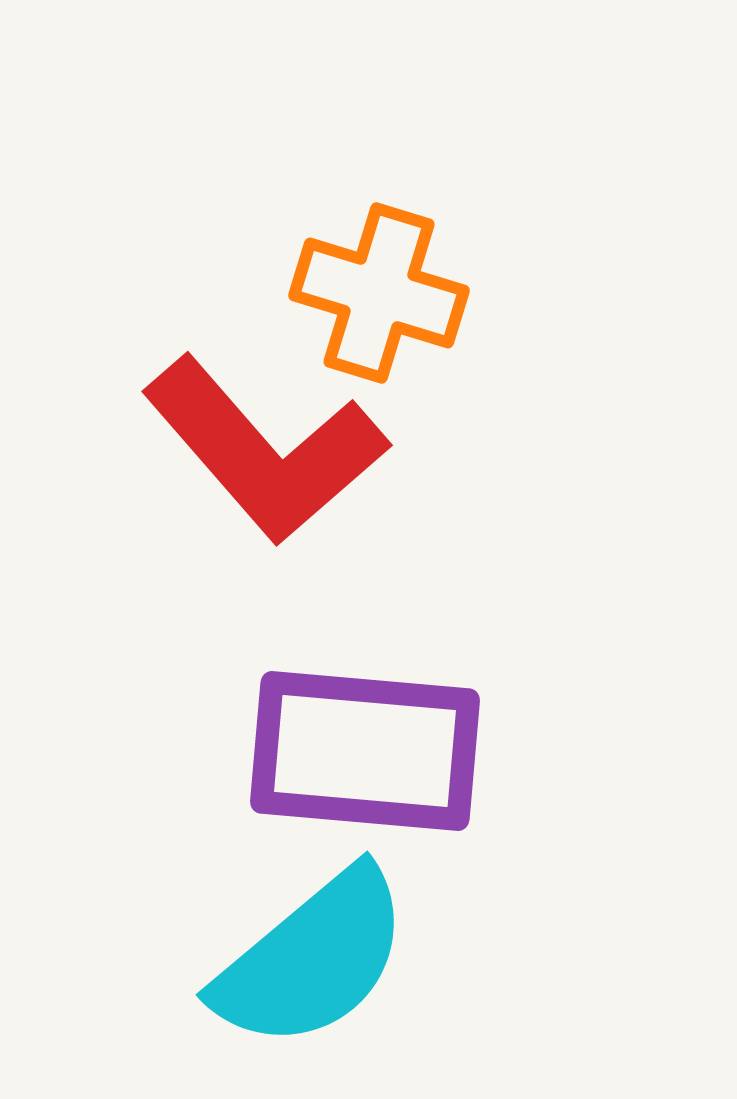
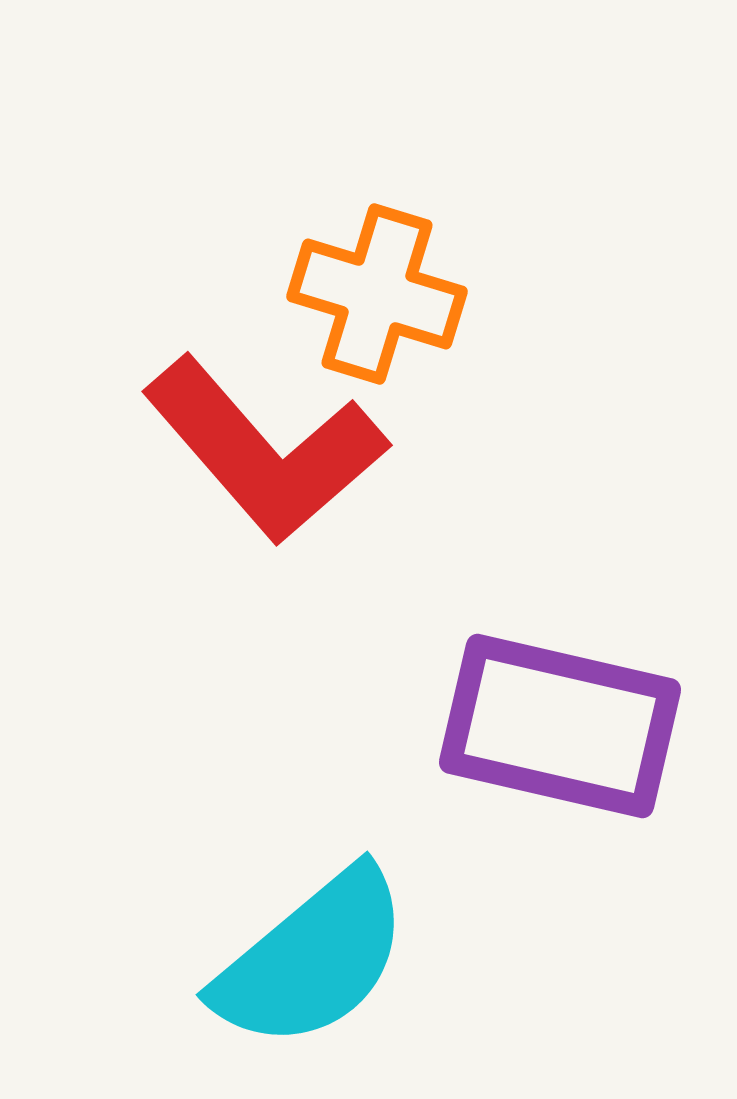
orange cross: moved 2 px left, 1 px down
purple rectangle: moved 195 px right, 25 px up; rotated 8 degrees clockwise
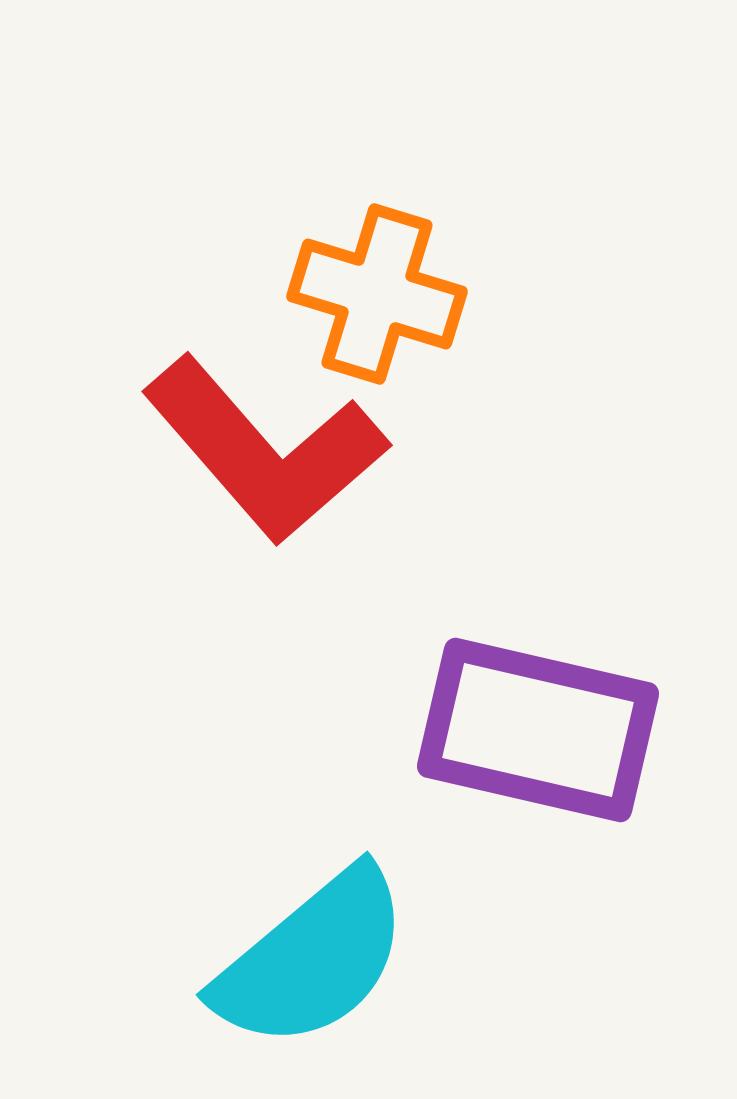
purple rectangle: moved 22 px left, 4 px down
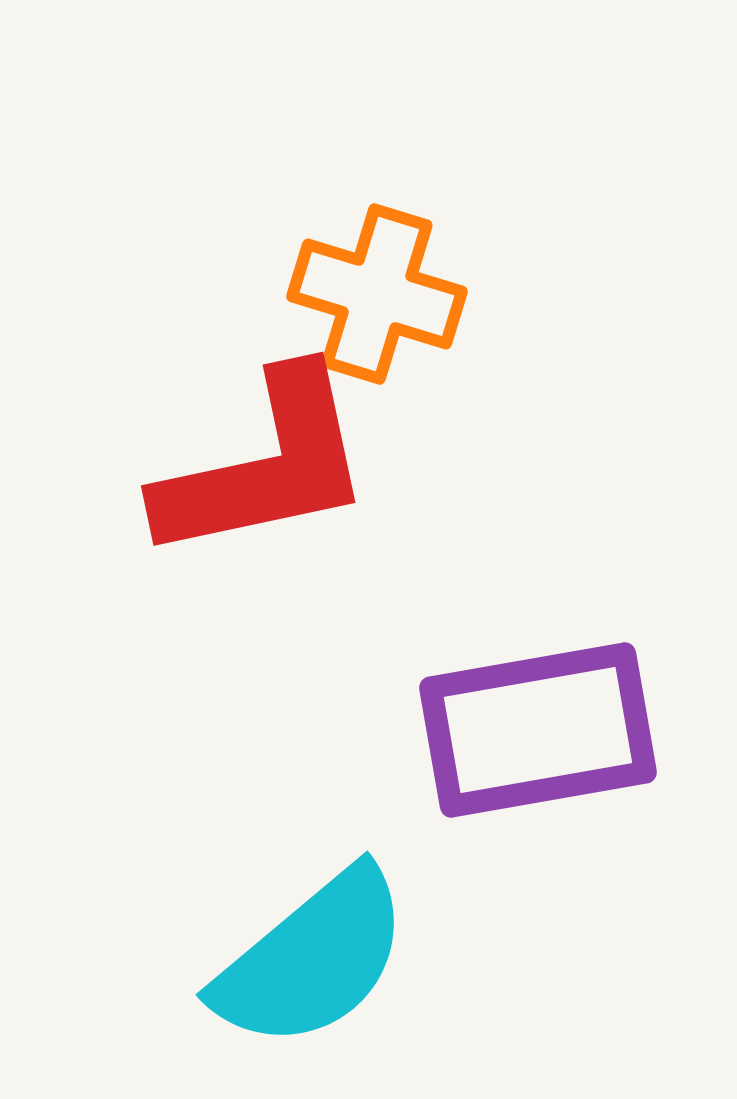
red L-shape: moved 16 px down; rotated 61 degrees counterclockwise
purple rectangle: rotated 23 degrees counterclockwise
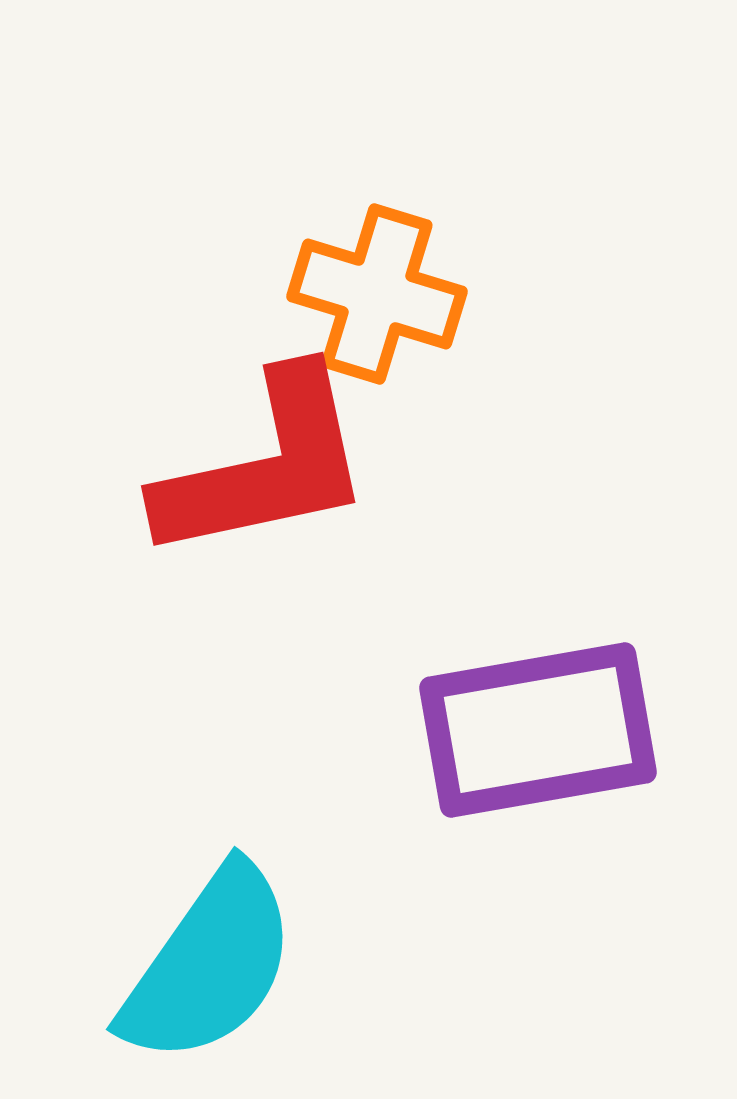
cyan semicircle: moved 103 px left, 6 px down; rotated 15 degrees counterclockwise
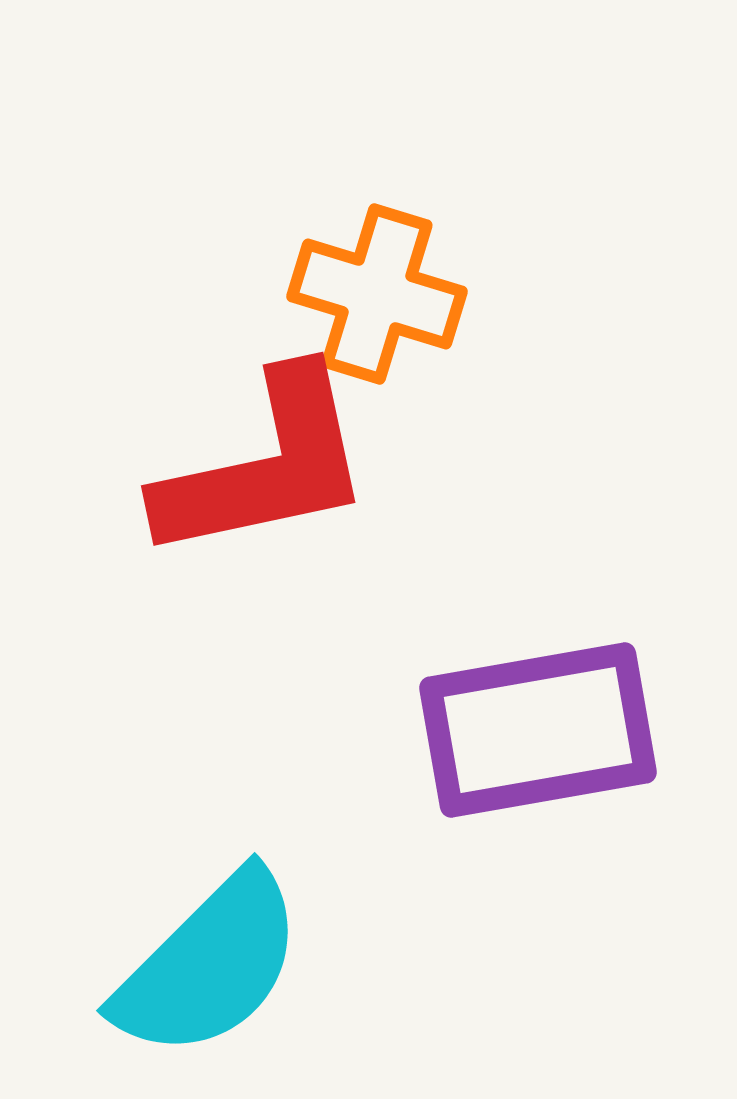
cyan semicircle: rotated 10 degrees clockwise
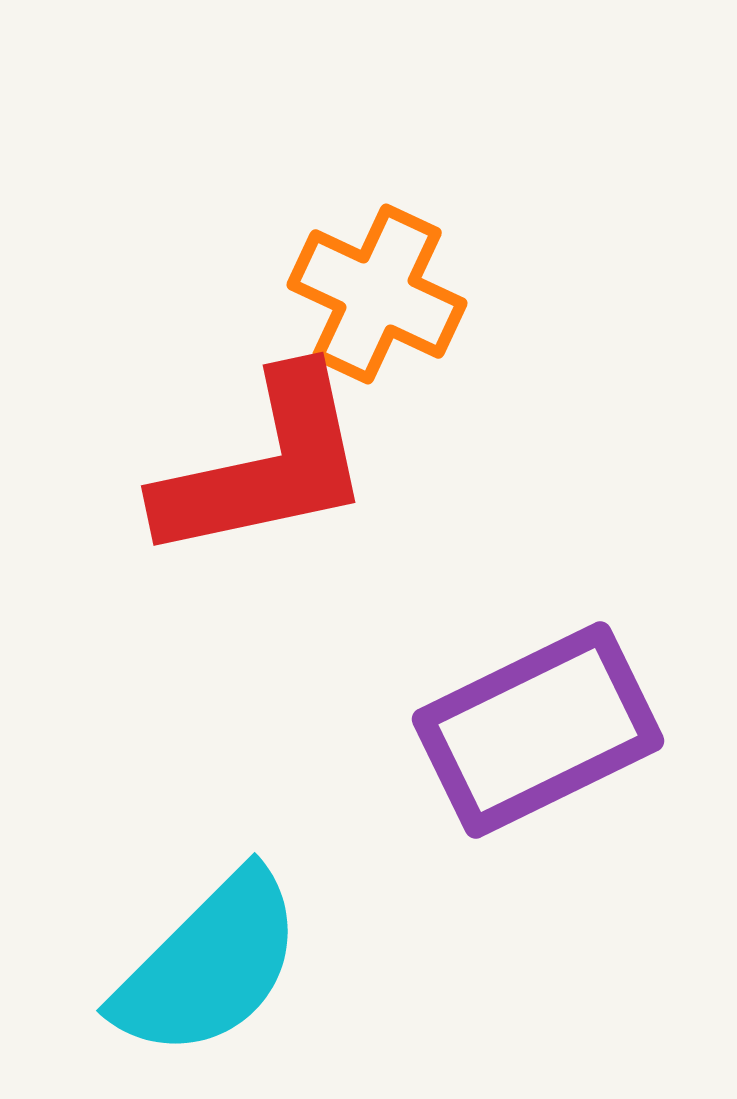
orange cross: rotated 8 degrees clockwise
purple rectangle: rotated 16 degrees counterclockwise
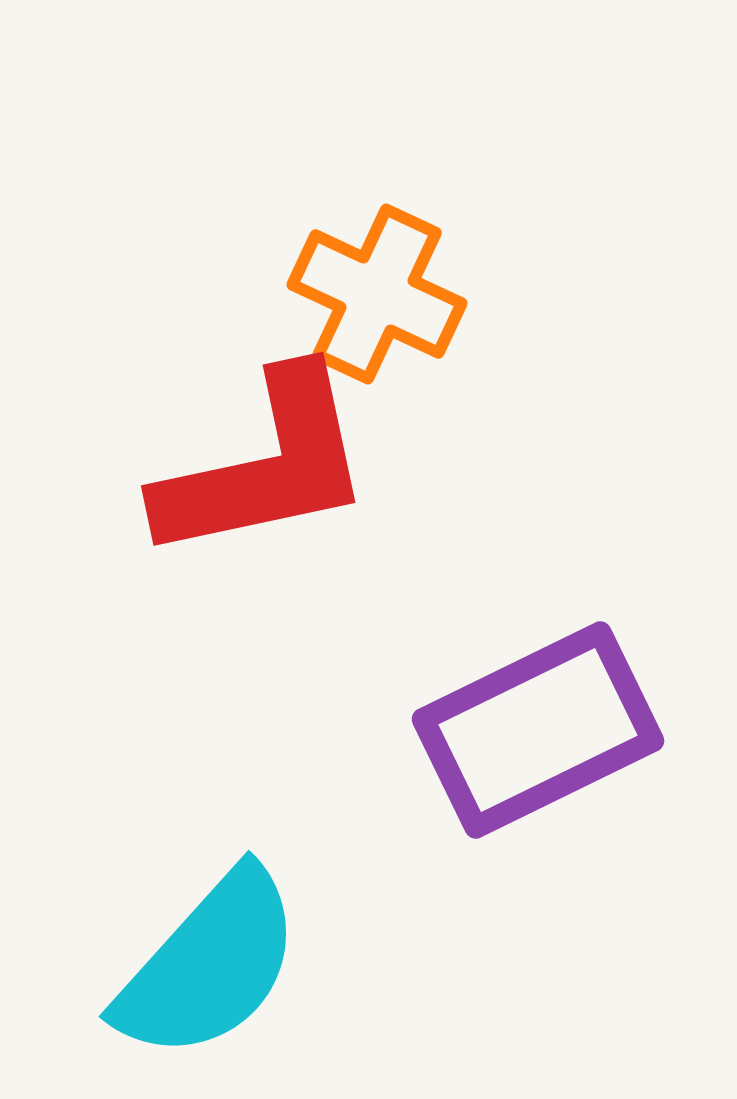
cyan semicircle: rotated 3 degrees counterclockwise
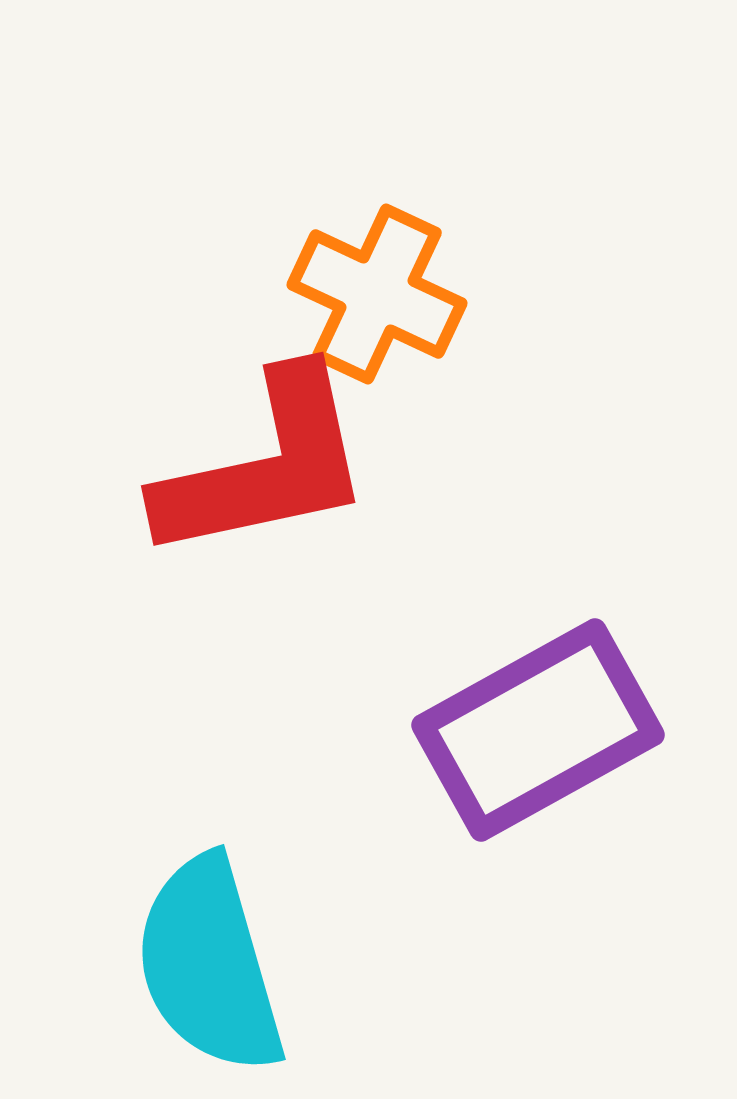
purple rectangle: rotated 3 degrees counterclockwise
cyan semicircle: rotated 122 degrees clockwise
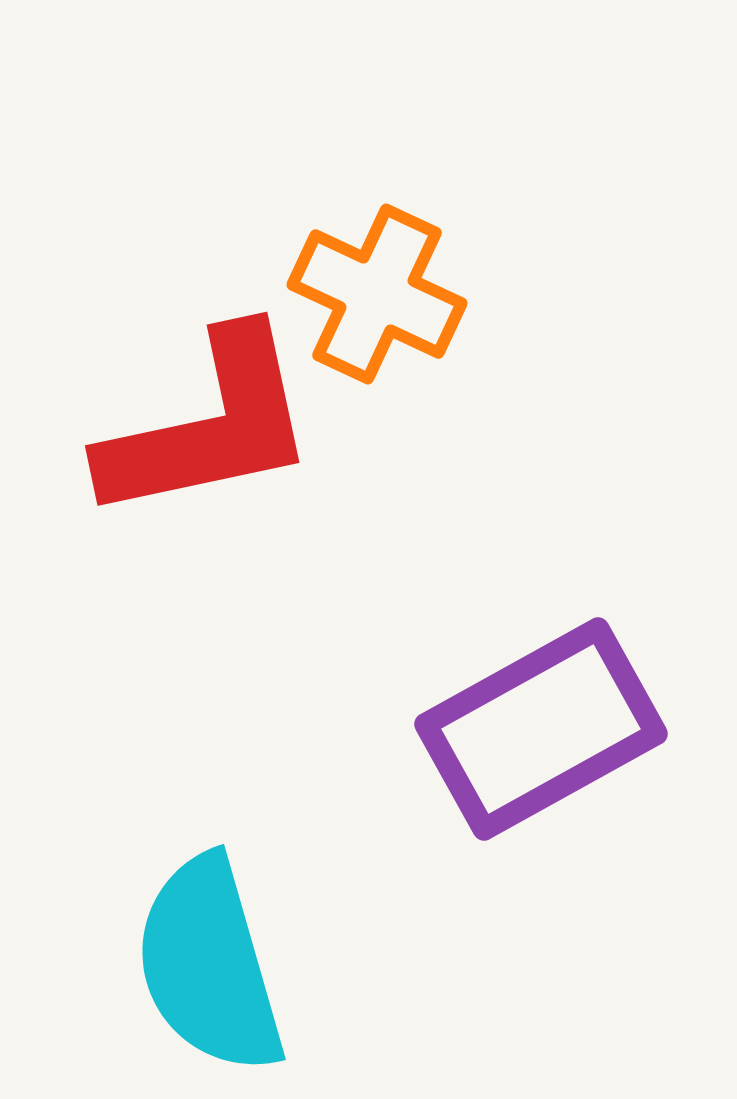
red L-shape: moved 56 px left, 40 px up
purple rectangle: moved 3 px right, 1 px up
